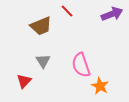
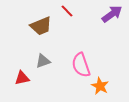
purple arrow: rotated 15 degrees counterclockwise
gray triangle: rotated 42 degrees clockwise
red triangle: moved 2 px left, 3 px up; rotated 35 degrees clockwise
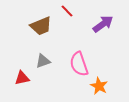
purple arrow: moved 9 px left, 10 px down
pink semicircle: moved 2 px left, 1 px up
orange star: moved 1 px left
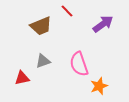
orange star: rotated 24 degrees clockwise
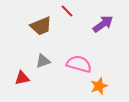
pink semicircle: rotated 125 degrees clockwise
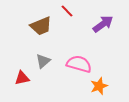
gray triangle: rotated 21 degrees counterclockwise
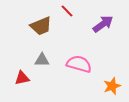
gray triangle: moved 1 px left, 1 px up; rotated 42 degrees clockwise
orange star: moved 13 px right
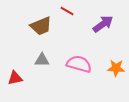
red line: rotated 16 degrees counterclockwise
red triangle: moved 7 px left
orange star: moved 4 px right, 18 px up; rotated 24 degrees clockwise
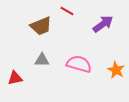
orange star: moved 2 px down; rotated 24 degrees clockwise
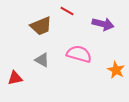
purple arrow: rotated 50 degrees clockwise
gray triangle: rotated 28 degrees clockwise
pink semicircle: moved 10 px up
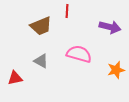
red line: rotated 64 degrees clockwise
purple arrow: moved 7 px right, 3 px down
gray triangle: moved 1 px left, 1 px down
orange star: rotated 30 degrees clockwise
